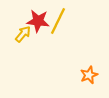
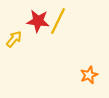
yellow arrow: moved 9 px left, 5 px down
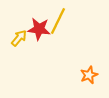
red star: moved 1 px right, 8 px down
yellow arrow: moved 5 px right, 1 px up
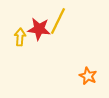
yellow arrow: moved 1 px right, 1 px up; rotated 36 degrees counterclockwise
orange star: moved 1 px left, 1 px down; rotated 24 degrees counterclockwise
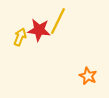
red star: moved 1 px down
yellow arrow: rotated 18 degrees clockwise
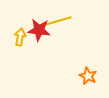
yellow line: rotated 48 degrees clockwise
yellow arrow: rotated 12 degrees counterclockwise
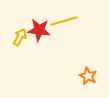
yellow line: moved 6 px right
yellow arrow: rotated 18 degrees clockwise
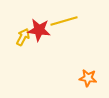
yellow arrow: moved 3 px right
orange star: moved 2 px down; rotated 18 degrees counterclockwise
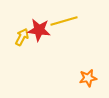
yellow arrow: moved 1 px left
orange star: rotated 18 degrees counterclockwise
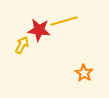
yellow arrow: moved 8 px down
orange star: moved 4 px left, 5 px up; rotated 30 degrees counterclockwise
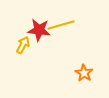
yellow line: moved 3 px left, 4 px down
yellow arrow: moved 1 px right
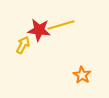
orange star: moved 2 px left, 2 px down
